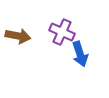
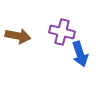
purple cross: rotated 10 degrees counterclockwise
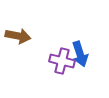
purple cross: moved 29 px down
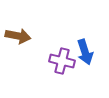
blue arrow: moved 5 px right, 2 px up
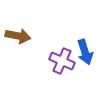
purple cross: rotated 10 degrees clockwise
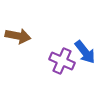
blue arrow: rotated 20 degrees counterclockwise
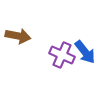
purple cross: moved 6 px up
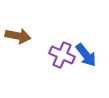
blue arrow: moved 1 px right, 3 px down
